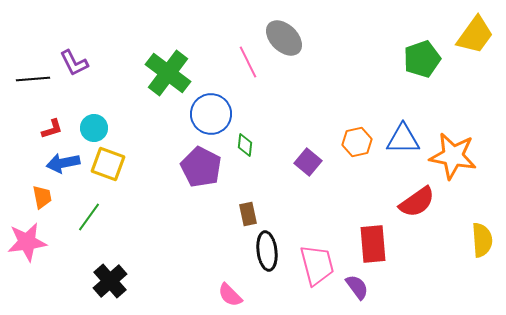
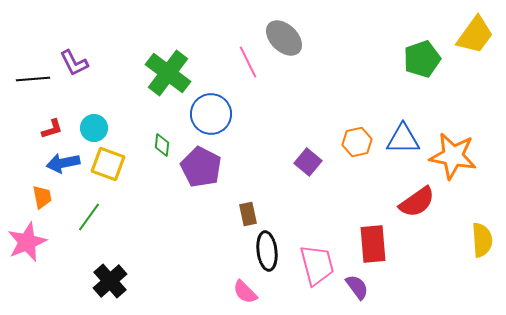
green diamond: moved 83 px left
pink star: rotated 15 degrees counterclockwise
pink semicircle: moved 15 px right, 3 px up
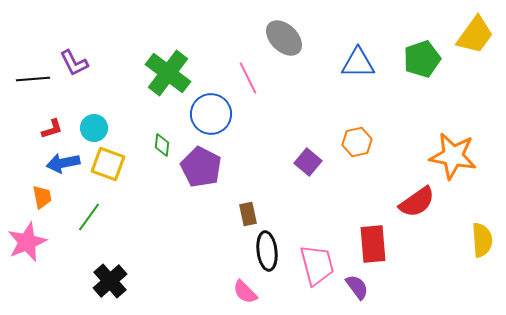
pink line: moved 16 px down
blue triangle: moved 45 px left, 76 px up
